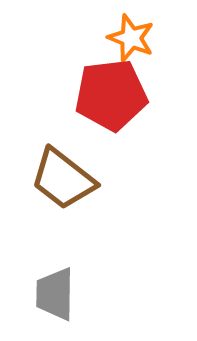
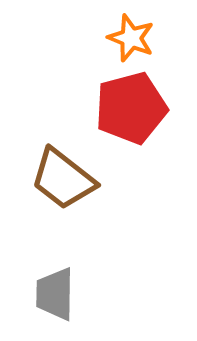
red pentagon: moved 20 px right, 13 px down; rotated 8 degrees counterclockwise
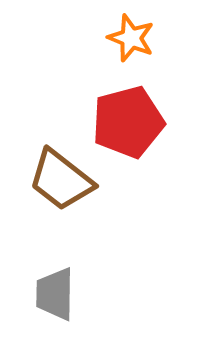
red pentagon: moved 3 px left, 14 px down
brown trapezoid: moved 2 px left, 1 px down
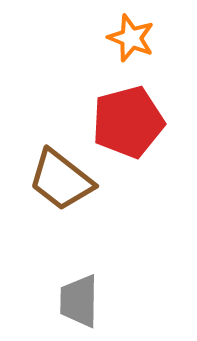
gray trapezoid: moved 24 px right, 7 px down
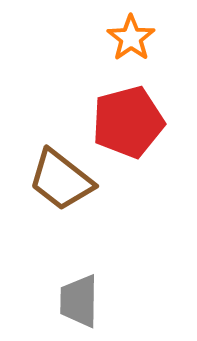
orange star: rotated 15 degrees clockwise
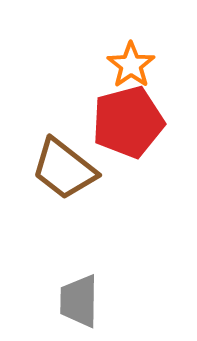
orange star: moved 27 px down
brown trapezoid: moved 3 px right, 11 px up
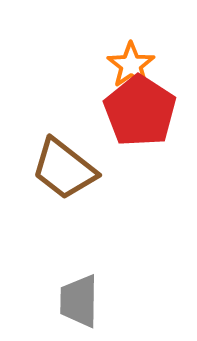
red pentagon: moved 12 px right, 11 px up; rotated 24 degrees counterclockwise
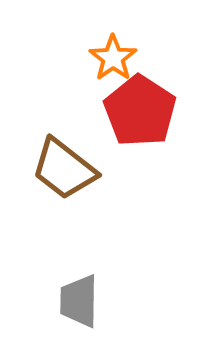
orange star: moved 18 px left, 7 px up
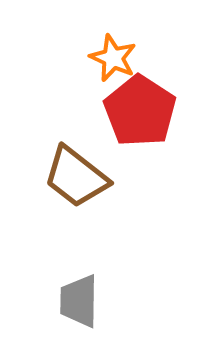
orange star: rotated 12 degrees counterclockwise
brown trapezoid: moved 12 px right, 8 px down
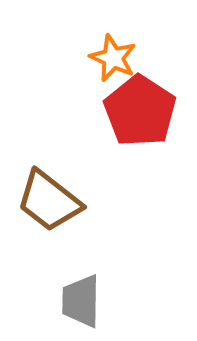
brown trapezoid: moved 27 px left, 24 px down
gray trapezoid: moved 2 px right
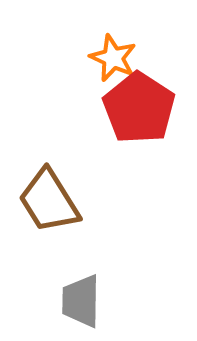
red pentagon: moved 1 px left, 3 px up
brown trapezoid: rotated 20 degrees clockwise
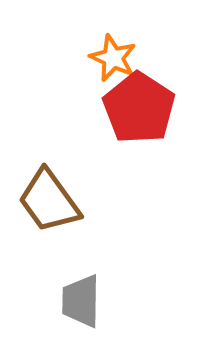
brown trapezoid: rotated 4 degrees counterclockwise
